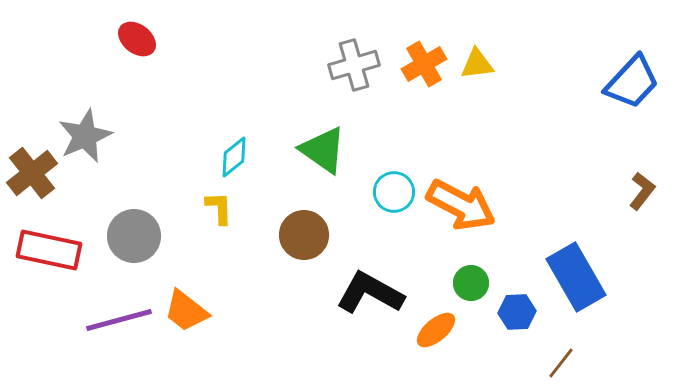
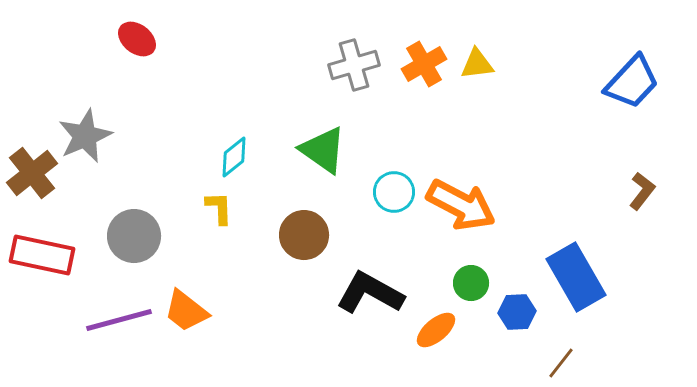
red rectangle: moved 7 px left, 5 px down
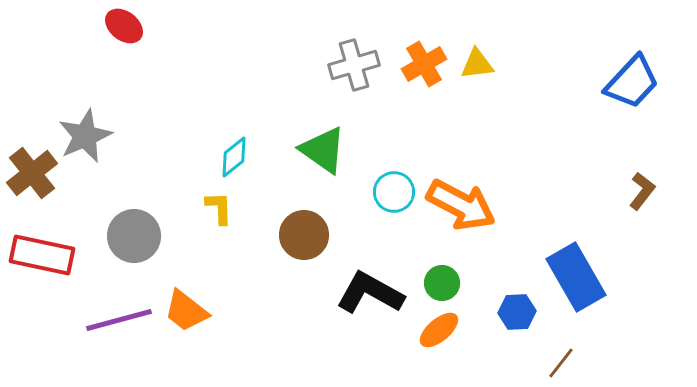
red ellipse: moved 13 px left, 13 px up
green circle: moved 29 px left
orange ellipse: moved 3 px right
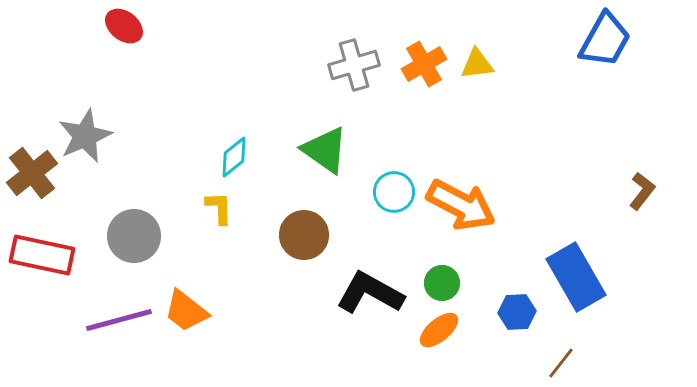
blue trapezoid: moved 27 px left, 42 px up; rotated 14 degrees counterclockwise
green triangle: moved 2 px right
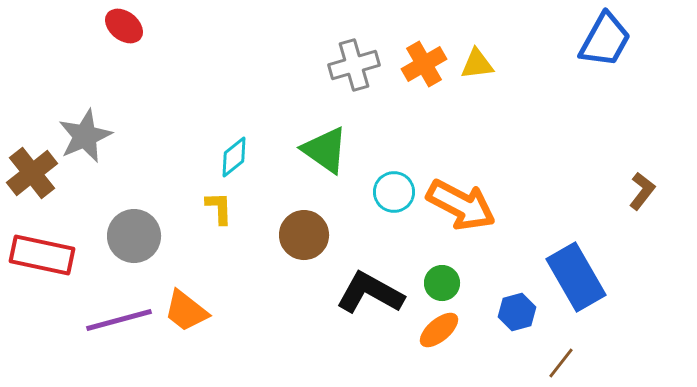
blue hexagon: rotated 12 degrees counterclockwise
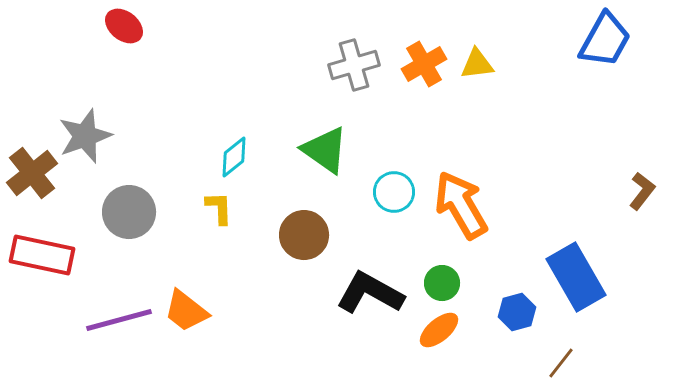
gray star: rotated 4 degrees clockwise
orange arrow: rotated 148 degrees counterclockwise
gray circle: moved 5 px left, 24 px up
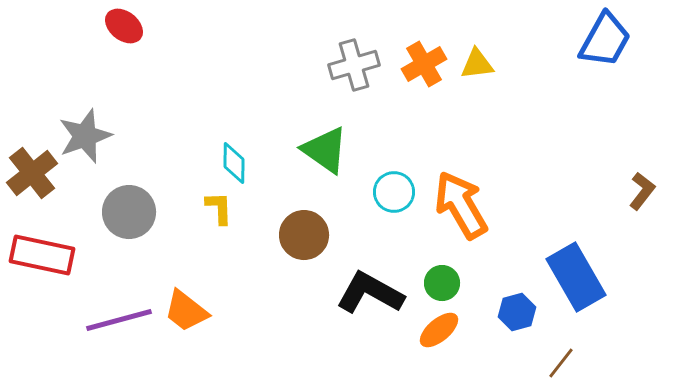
cyan diamond: moved 6 px down; rotated 51 degrees counterclockwise
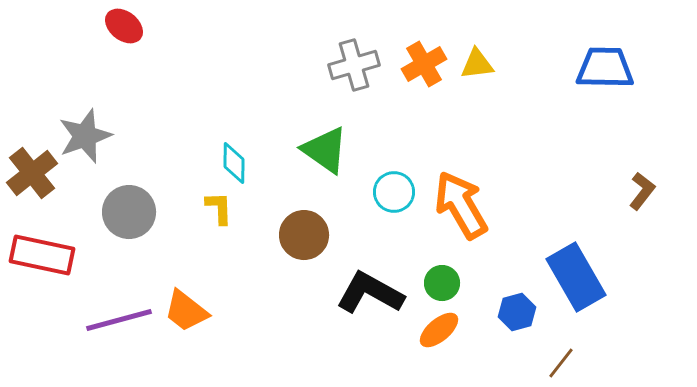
blue trapezoid: moved 28 px down; rotated 118 degrees counterclockwise
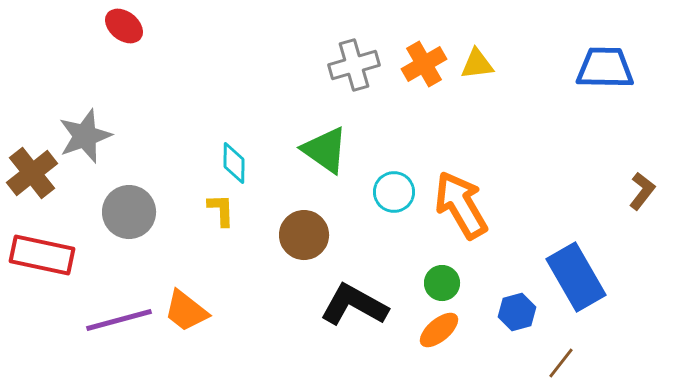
yellow L-shape: moved 2 px right, 2 px down
black L-shape: moved 16 px left, 12 px down
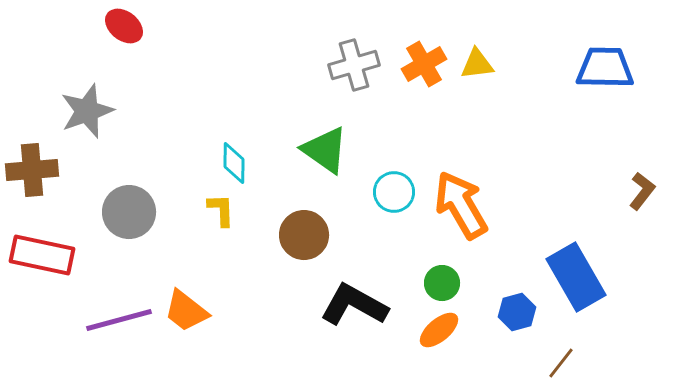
gray star: moved 2 px right, 25 px up
brown cross: moved 3 px up; rotated 33 degrees clockwise
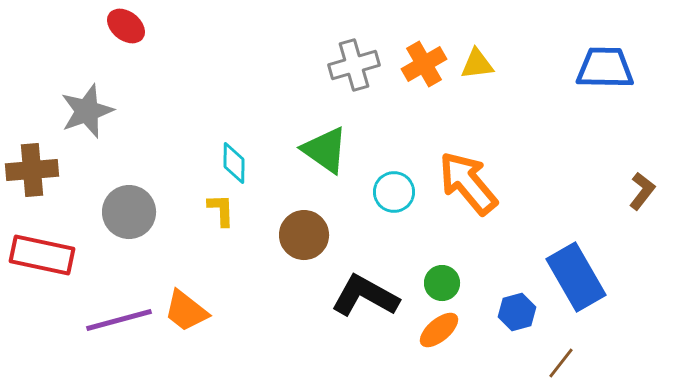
red ellipse: moved 2 px right
orange arrow: moved 7 px right, 22 px up; rotated 10 degrees counterclockwise
black L-shape: moved 11 px right, 9 px up
